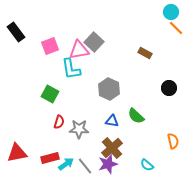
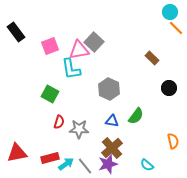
cyan circle: moved 1 px left
brown rectangle: moved 7 px right, 5 px down; rotated 16 degrees clockwise
green semicircle: rotated 96 degrees counterclockwise
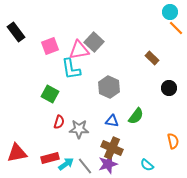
gray hexagon: moved 2 px up
brown cross: rotated 25 degrees counterclockwise
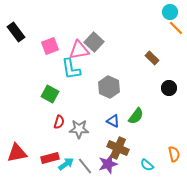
blue triangle: moved 1 px right; rotated 16 degrees clockwise
orange semicircle: moved 1 px right, 13 px down
brown cross: moved 6 px right
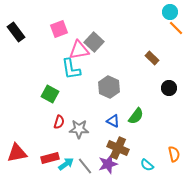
pink square: moved 9 px right, 17 px up
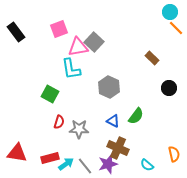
pink triangle: moved 1 px left, 3 px up
red triangle: rotated 20 degrees clockwise
